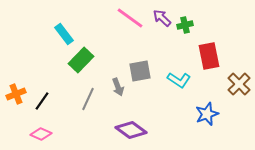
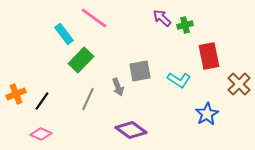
pink line: moved 36 px left
blue star: rotated 10 degrees counterclockwise
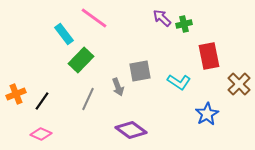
green cross: moved 1 px left, 1 px up
cyan L-shape: moved 2 px down
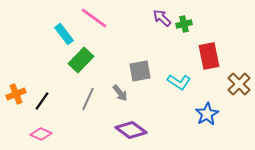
gray arrow: moved 2 px right, 6 px down; rotated 18 degrees counterclockwise
